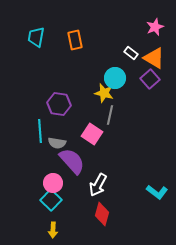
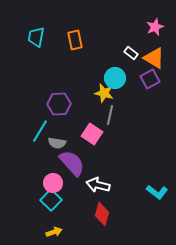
purple square: rotated 12 degrees clockwise
purple hexagon: rotated 10 degrees counterclockwise
cyan line: rotated 35 degrees clockwise
purple semicircle: moved 2 px down
white arrow: rotated 75 degrees clockwise
yellow arrow: moved 1 px right, 2 px down; rotated 112 degrees counterclockwise
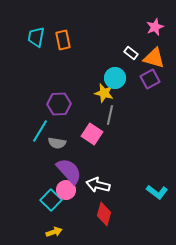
orange rectangle: moved 12 px left
orange triangle: rotated 15 degrees counterclockwise
purple semicircle: moved 3 px left, 8 px down
pink circle: moved 13 px right, 7 px down
red diamond: moved 2 px right
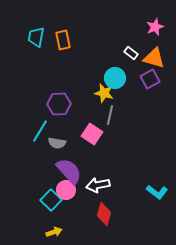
white arrow: rotated 25 degrees counterclockwise
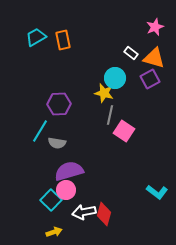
cyan trapezoid: rotated 50 degrees clockwise
pink square: moved 32 px right, 3 px up
purple semicircle: rotated 64 degrees counterclockwise
white arrow: moved 14 px left, 27 px down
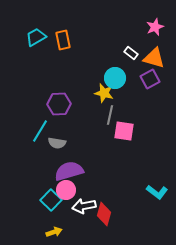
pink square: rotated 25 degrees counterclockwise
white arrow: moved 6 px up
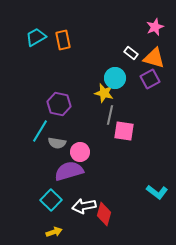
purple hexagon: rotated 15 degrees clockwise
pink circle: moved 14 px right, 38 px up
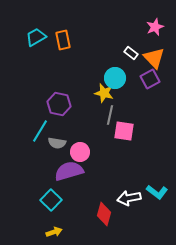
orange triangle: rotated 30 degrees clockwise
white arrow: moved 45 px right, 8 px up
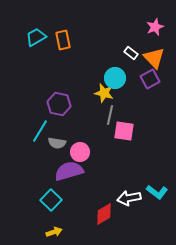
red diamond: rotated 45 degrees clockwise
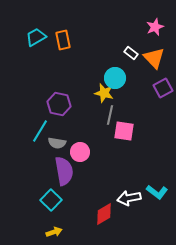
purple square: moved 13 px right, 9 px down
purple semicircle: moved 5 px left; rotated 96 degrees clockwise
